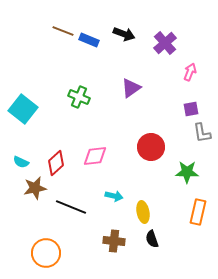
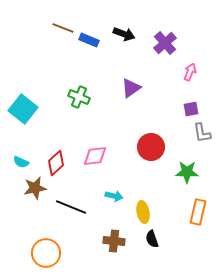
brown line: moved 3 px up
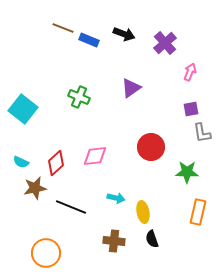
cyan arrow: moved 2 px right, 2 px down
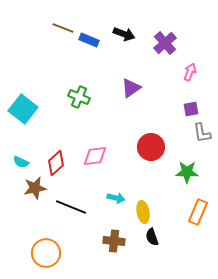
orange rectangle: rotated 10 degrees clockwise
black semicircle: moved 2 px up
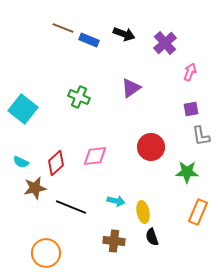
gray L-shape: moved 1 px left, 3 px down
cyan arrow: moved 3 px down
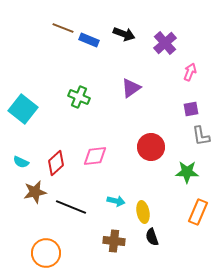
brown star: moved 4 px down
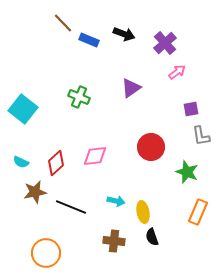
brown line: moved 5 px up; rotated 25 degrees clockwise
pink arrow: moved 13 px left; rotated 30 degrees clockwise
green star: rotated 20 degrees clockwise
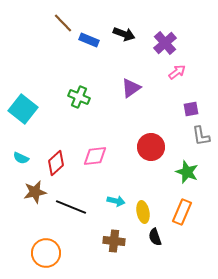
cyan semicircle: moved 4 px up
orange rectangle: moved 16 px left
black semicircle: moved 3 px right
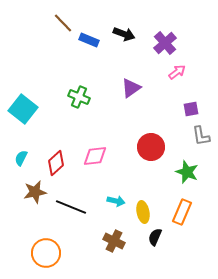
cyan semicircle: rotated 91 degrees clockwise
black semicircle: rotated 42 degrees clockwise
brown cross: rotated 20 degrees clockwise
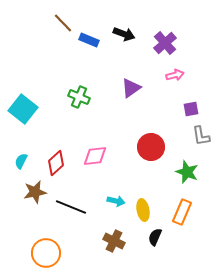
pink arrow: moved 2 px left, 3 px down; rotated 24 degrees clockwise
cyan semicircle: moved 3 px down
yellow ellipse: moved 2 px up
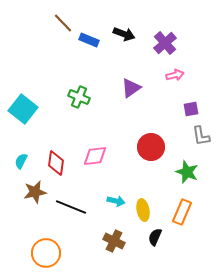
red diamond: rotated 40 degrees counterclockwise
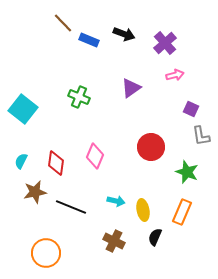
purple square: rotated 35 degrees clockwise
pink diamond: rotated 60 degrees counterclockwise
